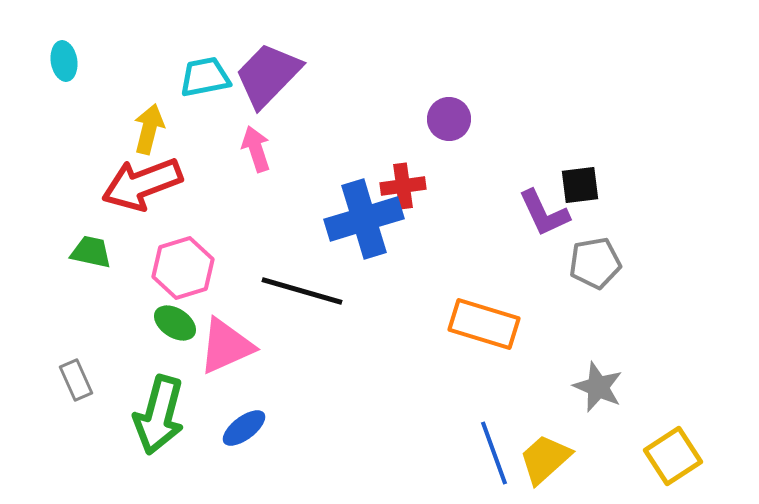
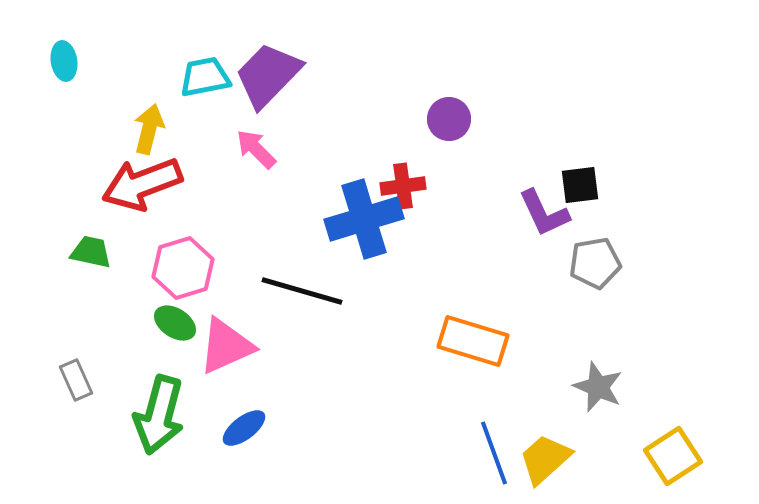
pink arrow: rotated 27 degrees counterclockwise
orange rectangle: moved 11 px left, 17 px down
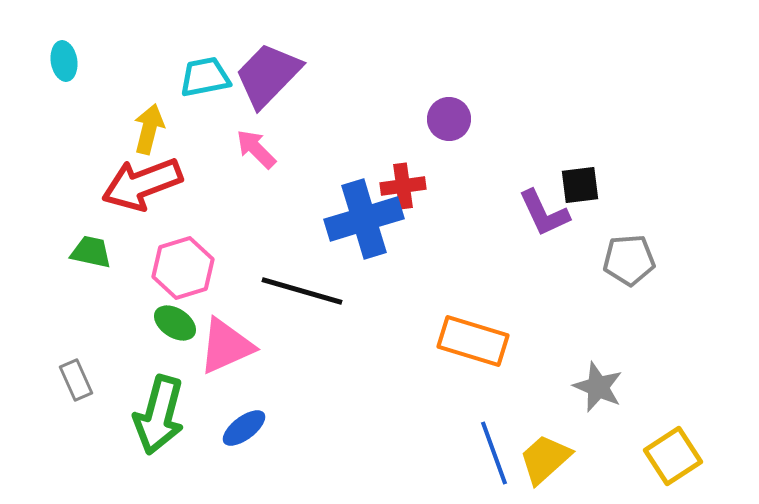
gray pentagon: moved 34 px right, 3 px up; rotated 6 degrees clockwise
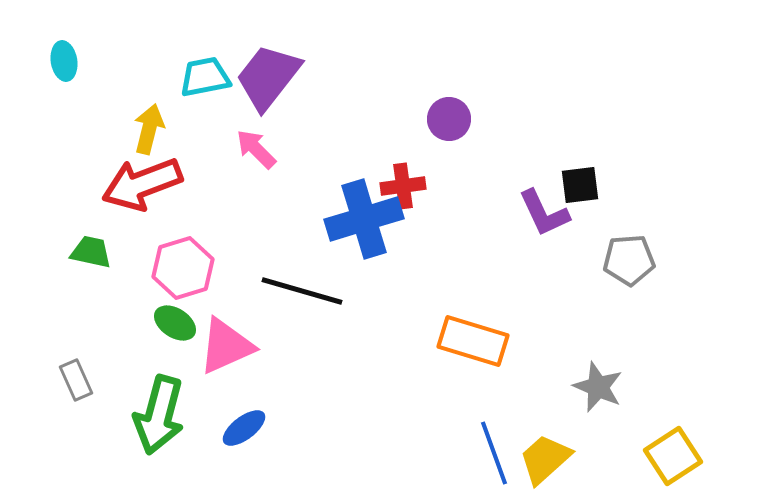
purple trapezoid: moved 2 px down; rotated 6 degrees counterclockwise
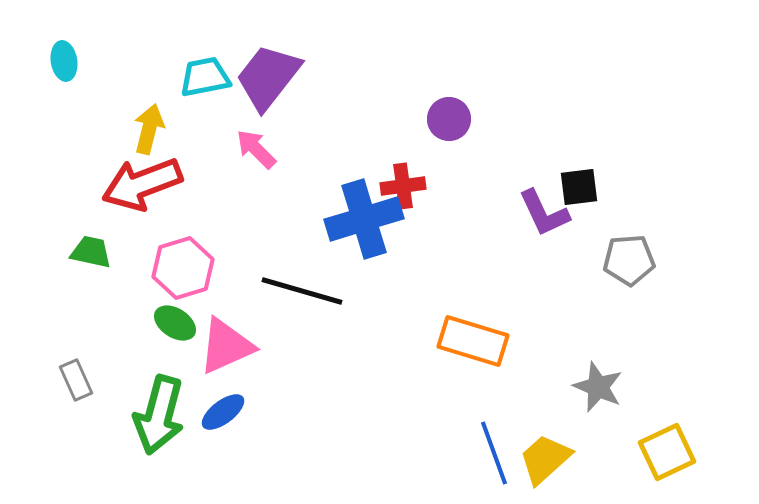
black square: moved 1 px left, 2 px down
blue ellipse: moved 21 px left, 16 px up
yellow square: moved 6 px left, 4 px up; rotated 8 degrees clockwise
